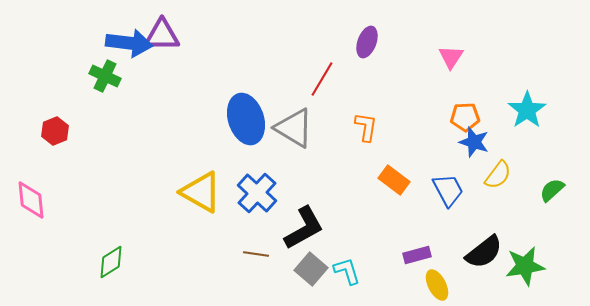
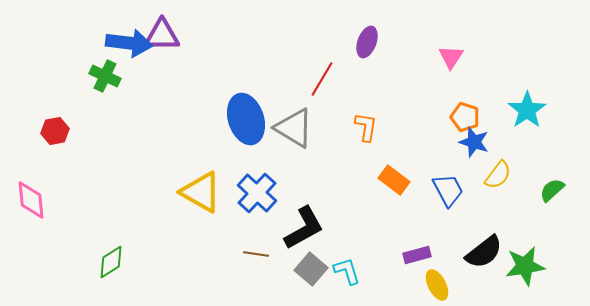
orange pentagon: rotated 20 degrees clockwise
red hexagon: rotated 12 degrees clockwise
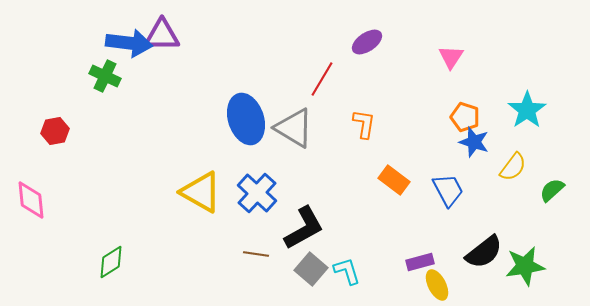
purple ellipse: rotated 36 degrees clockwise
orange L-shape: moved 2 px left, 3 px up
yellow semicircle: moved 15 px right, 8 px up
purple rectangle: moved 3 px right, 7 px down
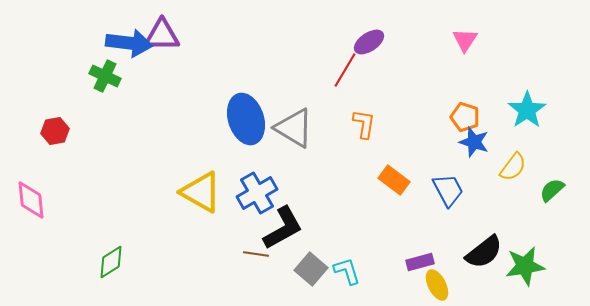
purple ellipse: moved 2 px right
pink triangle: moved 14 px right, 17 px up
red line: moved 23 px right, 9 px up
blue cross: rotated 18 degrees clockwise
black L-shape: moved 21 px left
